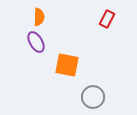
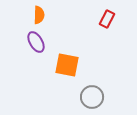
orange semicircle: moved 2 px up
gray circle: moved 1 px left
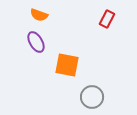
orange semicircle: rotated 108 degrees clockwise
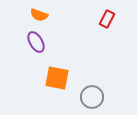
orange square: moved 10 px left, 13 px down
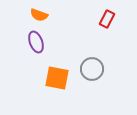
purple ellipse: rotated 10 degrees clockwise
gray circle: moved 28 px up
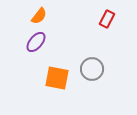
orange semicircle: moved 1 px down; rotated 72 degrees counterclockwise
purple ellipse: rotated 60 degrees clockwise
